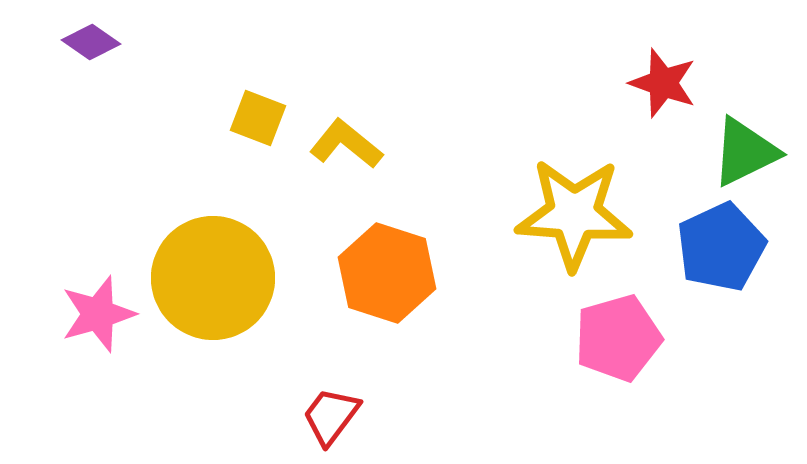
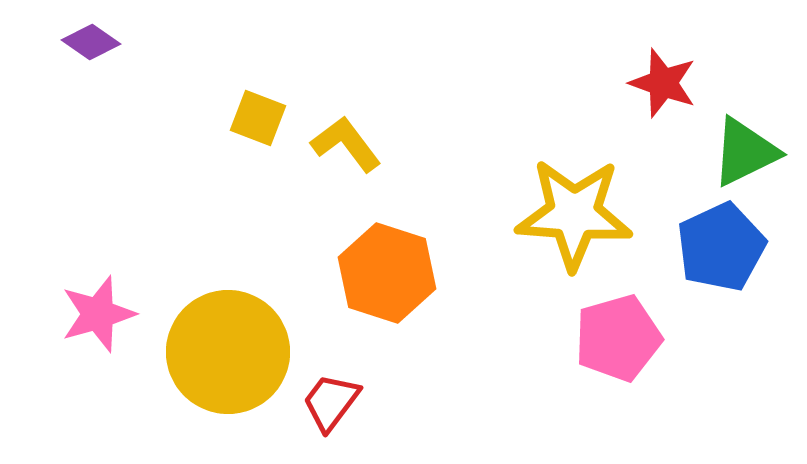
yellow L-shape: rotated 14 degrees clockwise
yellow circle: moved 15 px right, 74 px down
red trapezoid: moved 14 px up
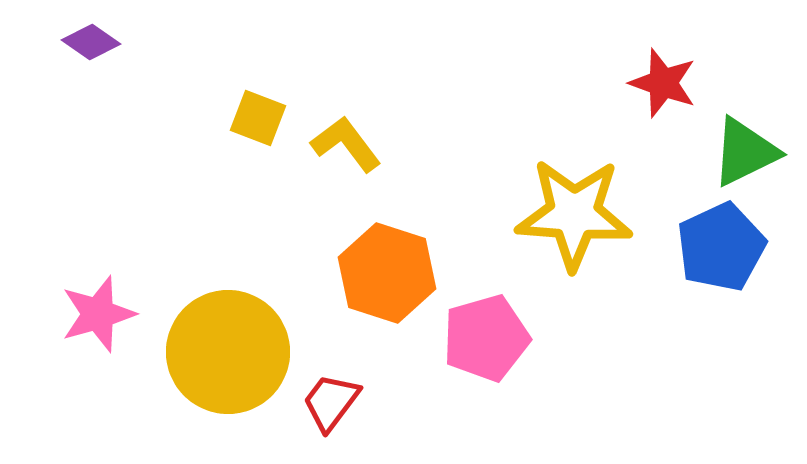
pink pentagon: moved 132 px left
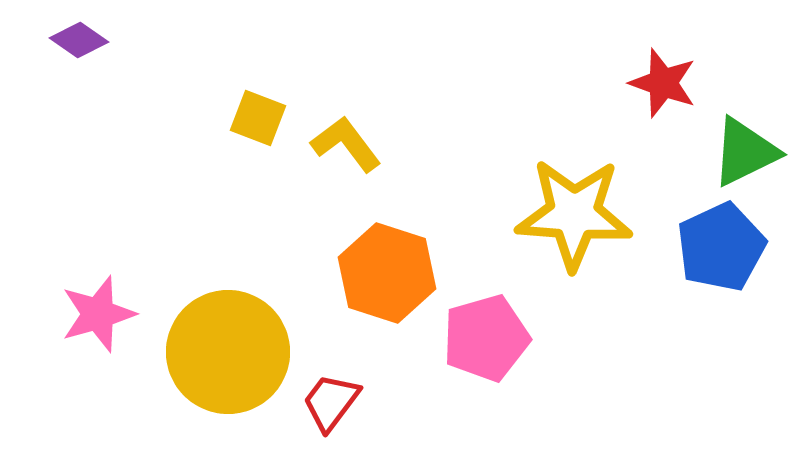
purple diamond: moved 12 px left, 2 px up
